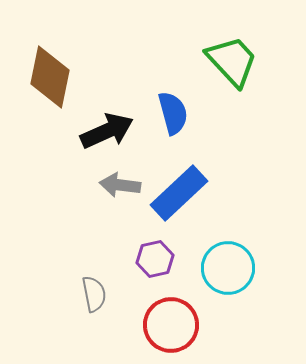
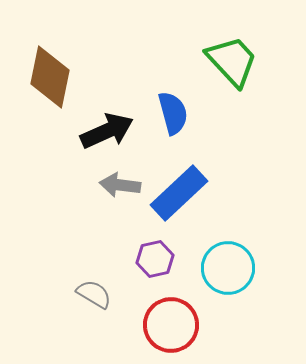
gray semicircle: rotated 48 degrees counterclockwise
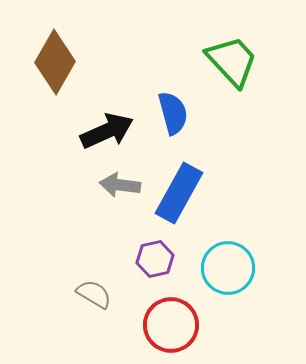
brown diamond: moved 5 px right, 15 px up; rotated 18 degrees clockwise
blue rectangle: rotated 18 degrees counterclockwise
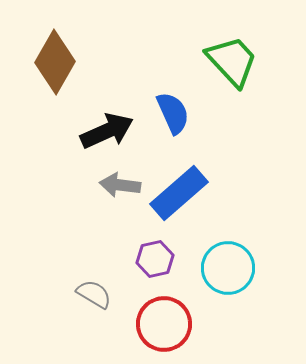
blue semicircle: rotated 9 degrees counterclockwise
blue rectangle: rotated 20 degrees clockwise
red circle: moved 7 px left, 1 px up
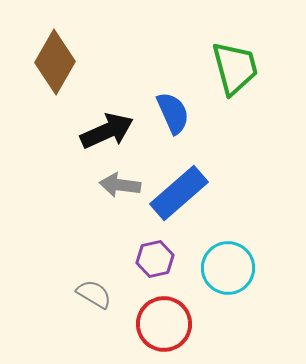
green trapezoid: moved 3 px right, 7 px down; rotated 28 degrees clockwise
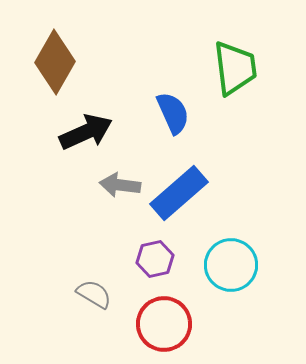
green trapezoid: rotated 8 degrees clockwise
black arrow: moved 21 px left, 1 px down
cyan circle: moved 3 px right, 3 px up
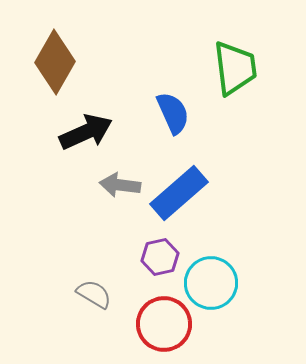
purple hexagon: moved 5 px right, 2 px up
cyan circle: moved 20 px left, 18 px down
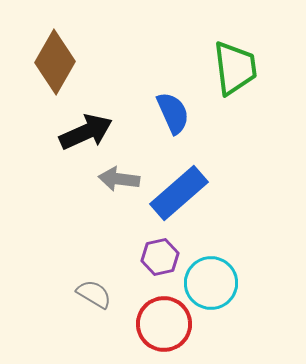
gray arrow: moved 1 px left, 6 px up
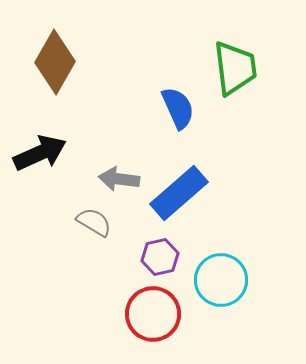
blue semicircle: moved 5 px right, 5 px up
black arrow: moved 46 px left, 21 px down
cyan circle: moved 10 px right, 3 px up
gray semicircle: moved 72 px up
red circle: moved 11 px left, 10 px up
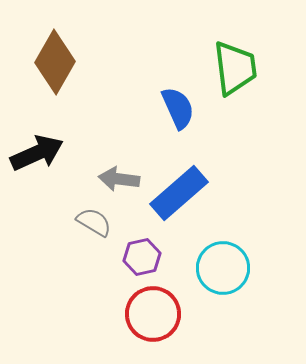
black arrow: moved 3 px left
purple hexagon: moved 18 px left
cyan circle: moved 2 px right, 12 px up
